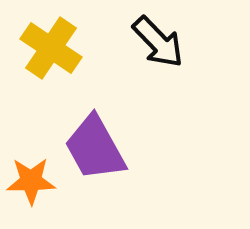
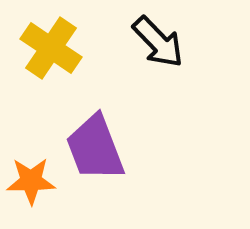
purple trapezoid: rotated 8 degrees clockwise
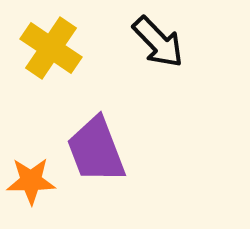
purple trapezoid: moved 1 px right, 2 px down
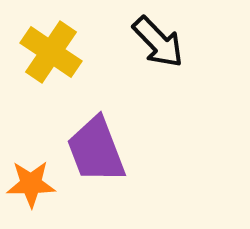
yellow cross: moved 4 px down
orange star: moved 3 px down
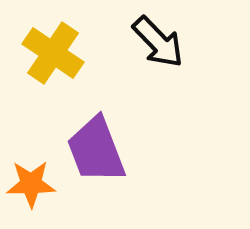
yellow cross: moved 2 px right, 1 px down
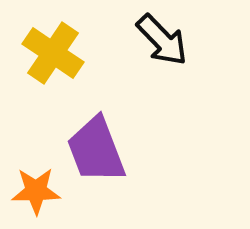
black arrow: moved 4 px right, 2 px up
orange star: moved 5 px right, 7 px down
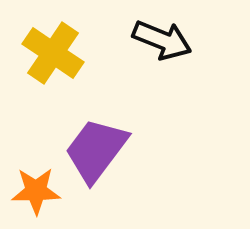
black arrow: rotated 24 degrees counterclockwise
purple trapezoid: rotated 58 degrees clockwise
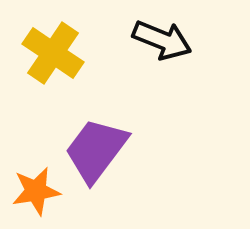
orange star: rotated 9 degrees counterclockwise
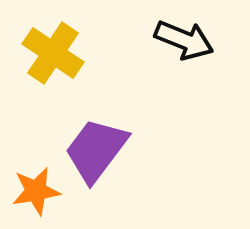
black arrow: moved 22 px right
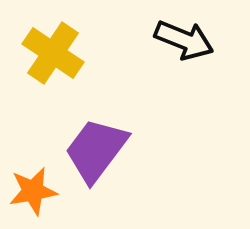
orange star: moved 3 px left
